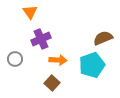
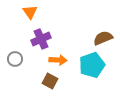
brown square: moved 2 px left, 2 px up; rotated 14 degrees counterclockwise
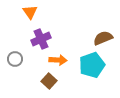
brown square: moved 1 px left; rotated 14 degrees clockwise
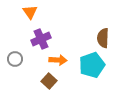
brown semicircle: rotated 66 degrees counterclockwise
